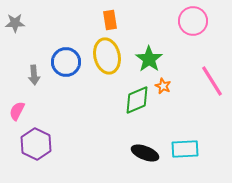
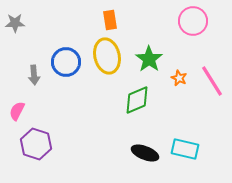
orange star: moved 16 px right, 8 px up
purple hexagon: rotated 8 degrees counterclockwise
cyan rectangle: rotated 16 degrees clockwise
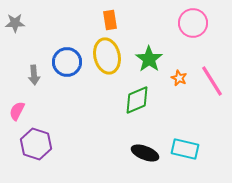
pink circle: moved 2 px down
blue circle: moved 1 px right
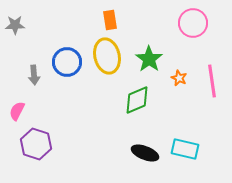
gray star: moved 2 px down
pink line: rotated 24 degrees clockwise
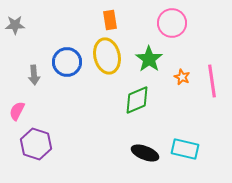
pink circle: moved 21 px left
orange star: moved 3 px right, 1 px up
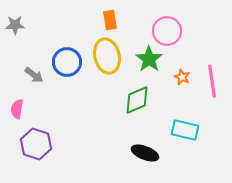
pink circle: moved 5 px left, 8 px down
gray arrow: rotated 48 degrees counterclockwise
pink semicircle: moved 2 px up; rotated 18 degrees counterclockwise
cyan rectangle: moved 19 px up
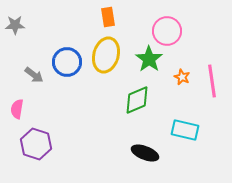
orange rectangle: moved 2 px left, 3 px up
yellow ellipse: moved 1 px left, 1 px up; rotated 28 degrees clockwise
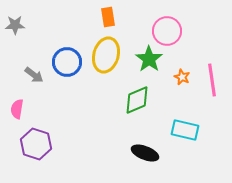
pink line: moved 1 px up
